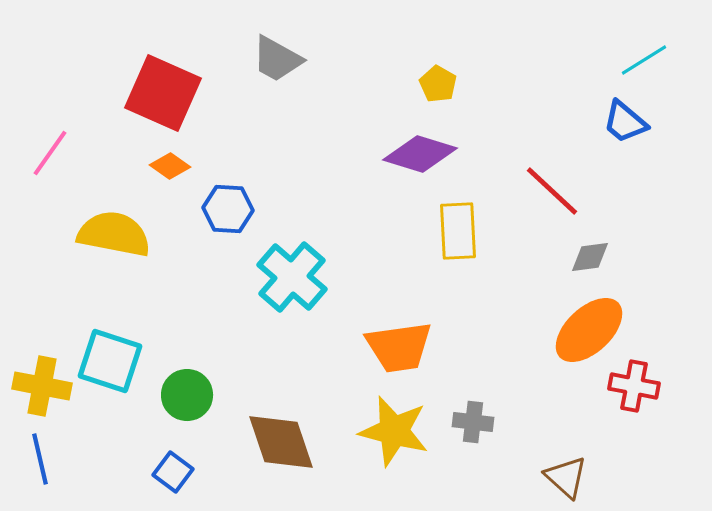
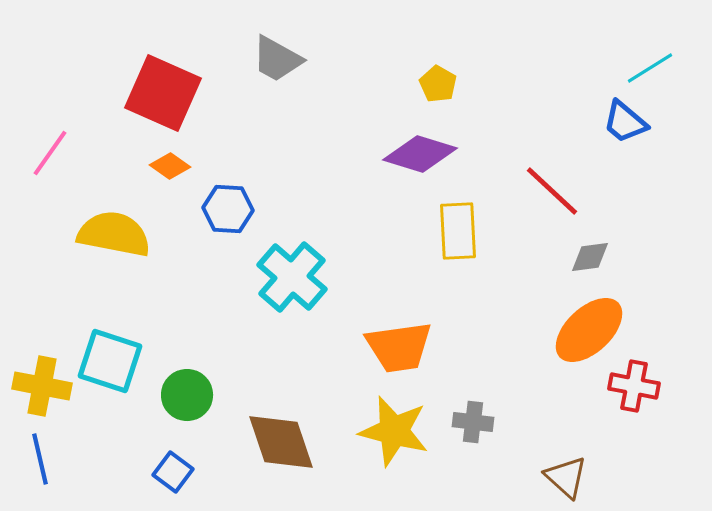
cyan line: moved 6 px right, 8 px down
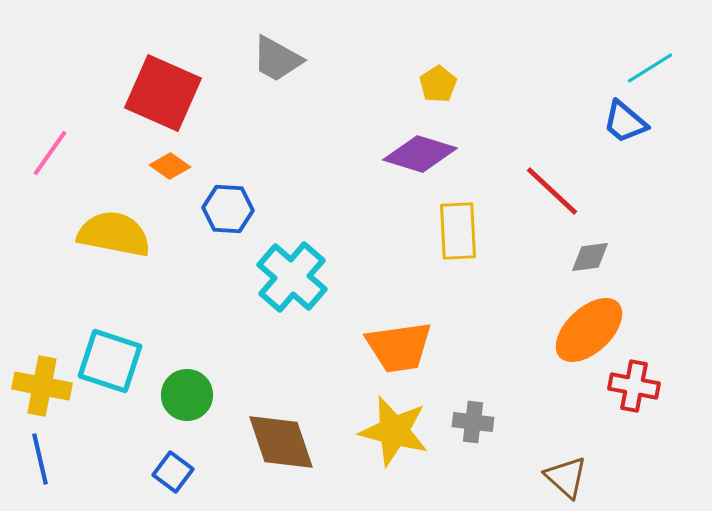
yellow pentagon: rotated 9 degrees clockwise
